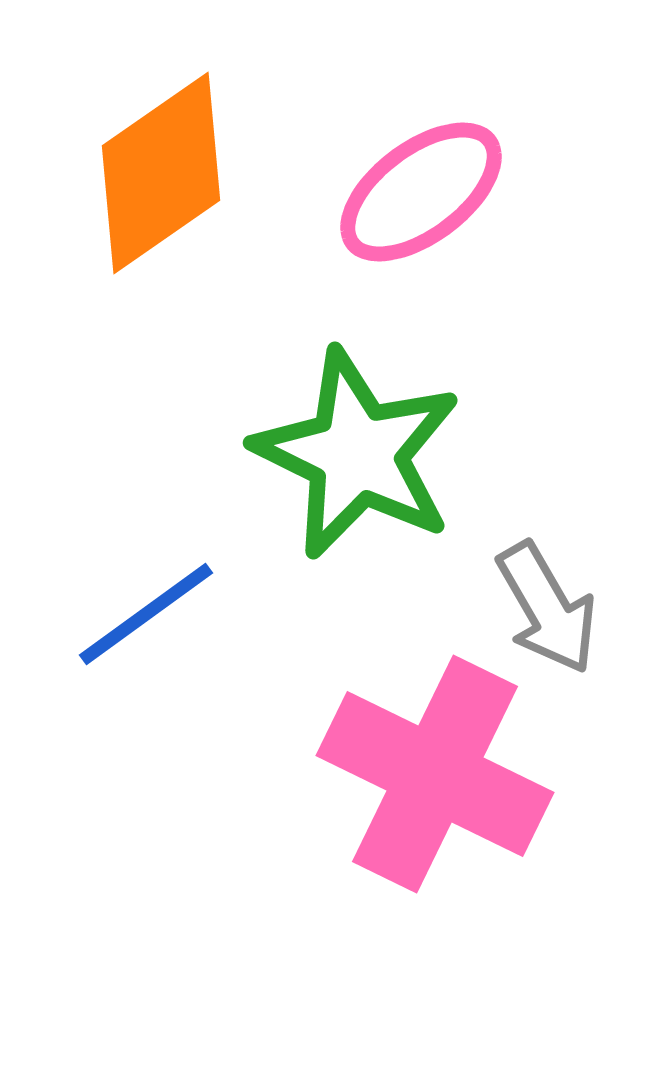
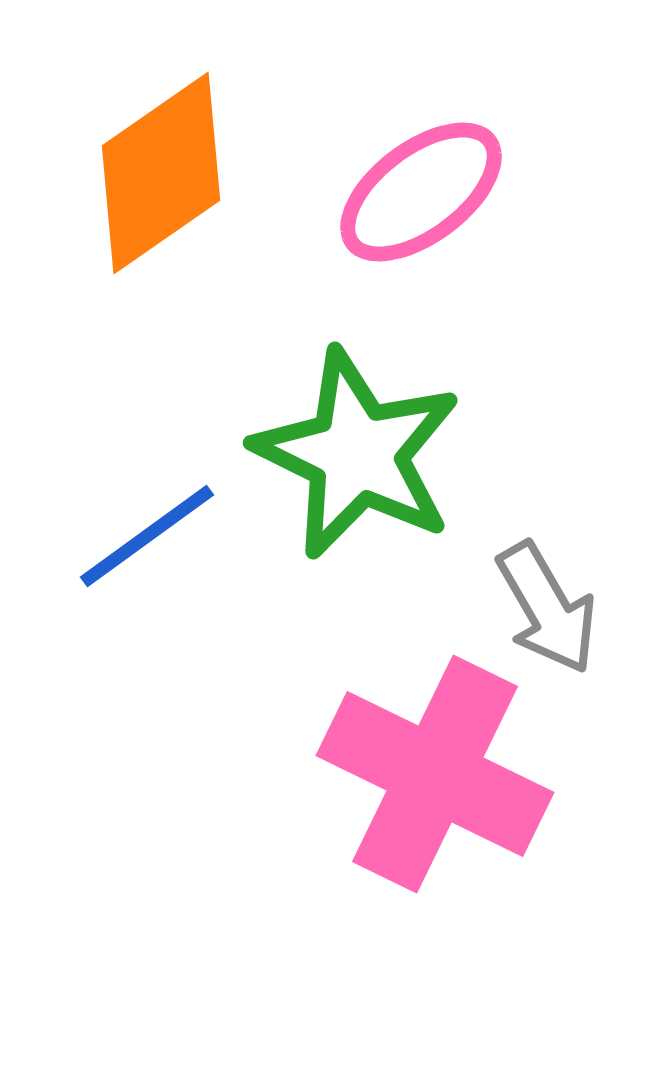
blue line: moved 1 px right, 78 px up
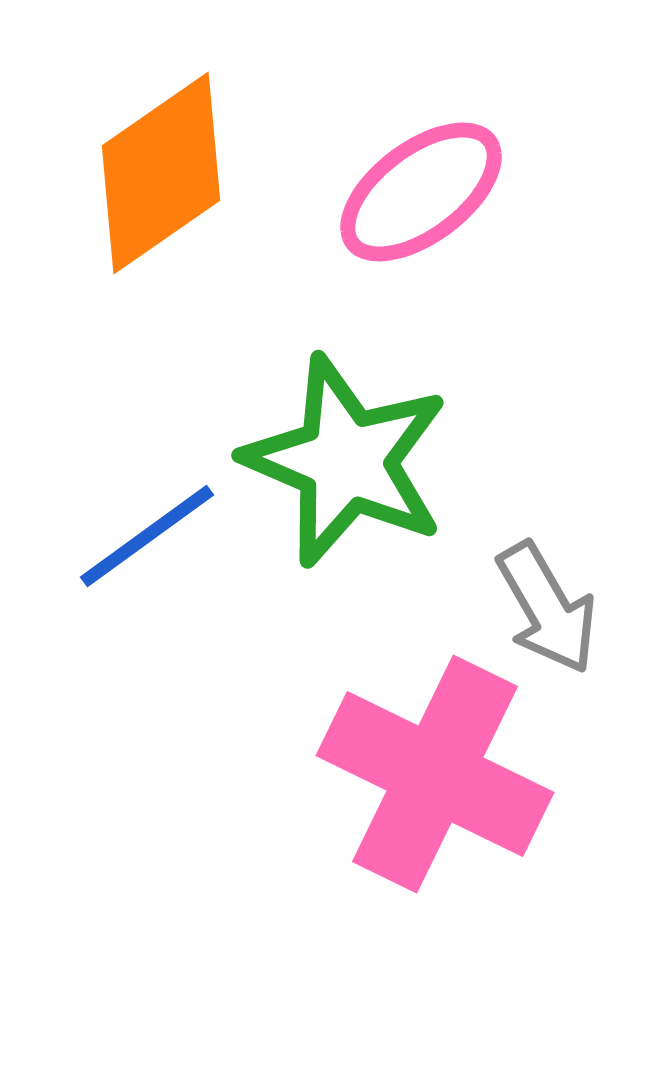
green star: moved 11 px left, 7 px down; rotated 3 degrees counterclockwise
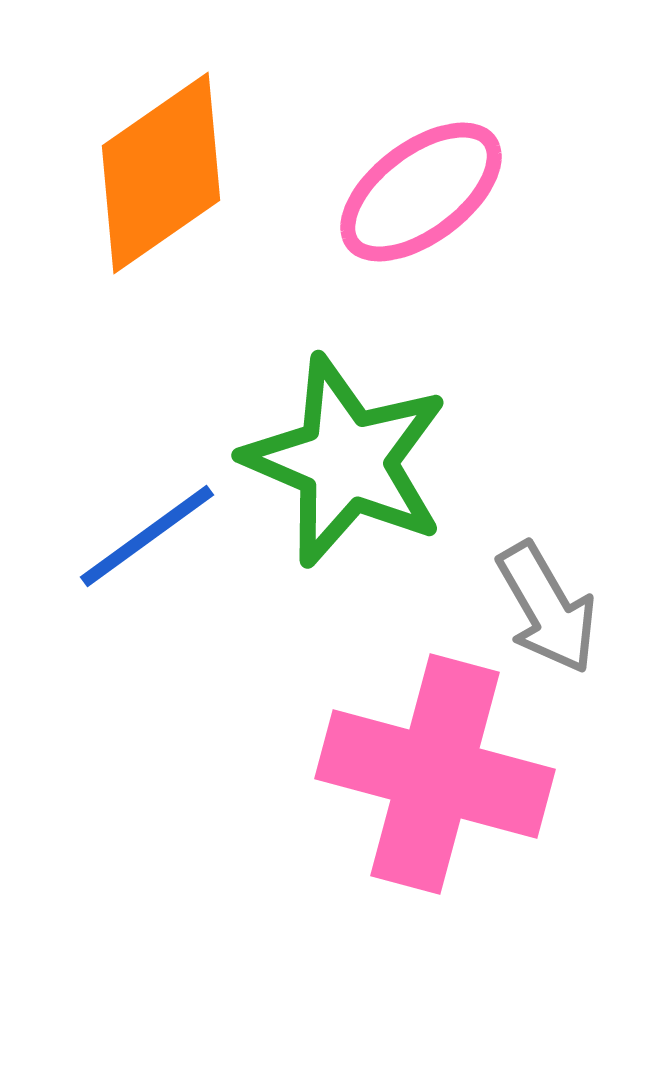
pink cross: rotated 11 degrees counterclockwise
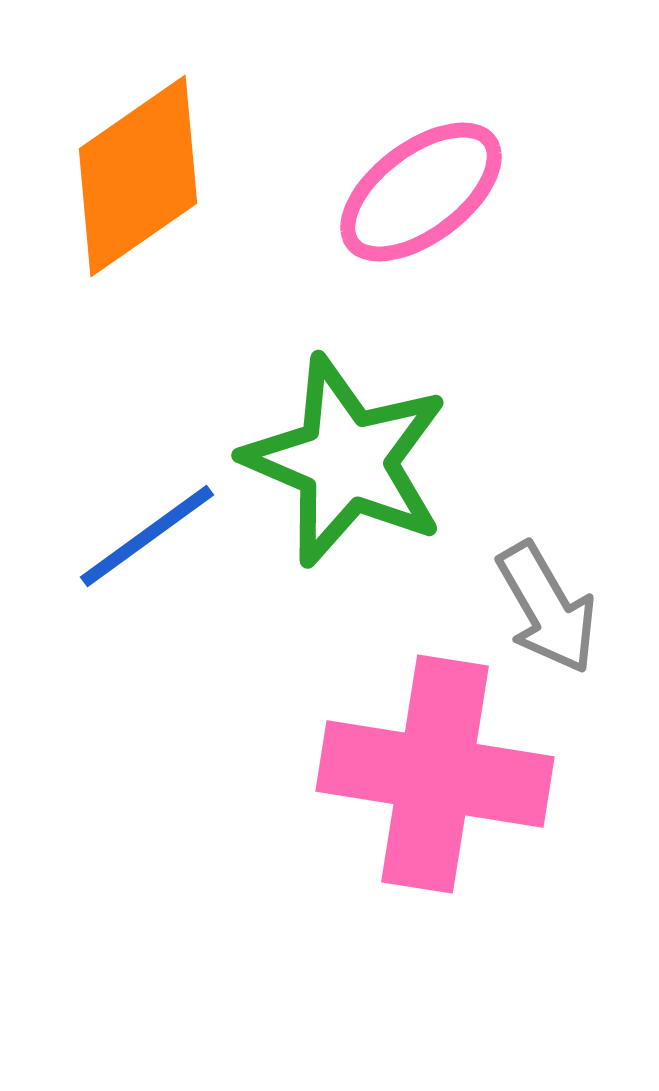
orange diamond: moved 23 px left, 3 px down
pink cross: rotated 6 degrees counterclockwise
